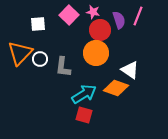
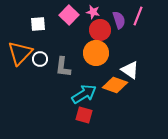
orange diamond: moved 1 px left, 3 px up
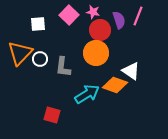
white triangle: moved 1 px right, 1 px down
cyan arrow: moved 3 px right
red square: moved 32 px left
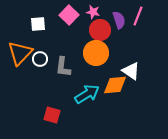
orange diamond: rotated 25 degrees counterclockwise
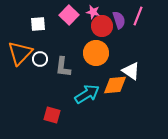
red circle: moved 2 px right, 4 px up
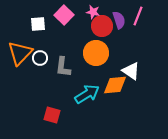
pink square: moved 5 px left
white circle: moved 1 px up
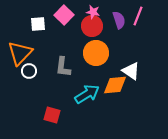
red circle: moved 10 px left
white circle: moved 11 px left, 13 px down
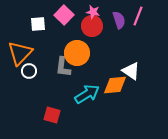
orange circle: moved 19 px left
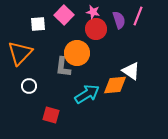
red circle: moved 4 px right, 3 px down
white circle: moved 15 px down
red square: moved 1 px left
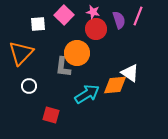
orange triangle: moved 1 px right
white triangle: moved 1 px left, 2 px down
